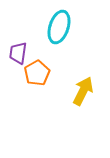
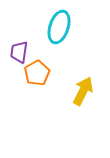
purple trapezoid: moved 1 px right, 1 px up
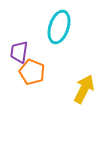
orange pentagon: moved 5 px left, 1 px up; rotated 20 degrees counterclockwise
yellow arrow: moved 1 px right, 2 px up
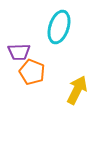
purple trapezoid: rotated 100 degrees counterclockwise
yellow arrow: moved 7 px left, 1 px down
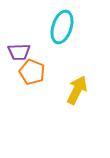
cyan ellipse: moved 3 px right
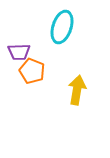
orange pentagon: moved 1 px up
yellow arrow: rotated 16 degrees counterclockwise
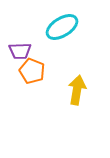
cyan ellipse: rotated 40 degrees clockwise
purple trapezoid: moved 1 px right, 1 px up
